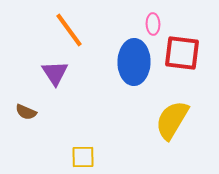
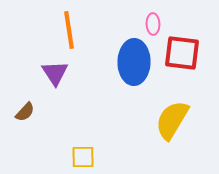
orange line: rotated 27 degrees clockwise
brown semicircle: moved 1 px left; rotated 70 degrees counterclockwise
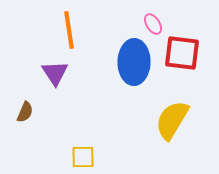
pink ellipse: rotated 30 degrees counterclockwise
brown semicircle: rotated 20 degrees counterclockwise
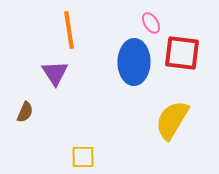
pink ellipse: moved 2 px left, 1 px up
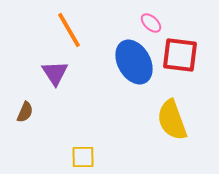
pink ellipse: rotated 15 degrees counterclockwise
orange line: rotated 21 degrees counterclockwise
red square: moved 2 px left, 2 px down
blue ellipse: rotated 30 degrees counterclockwise
yellow semicircle: rotated 51 degrees counterclockwise
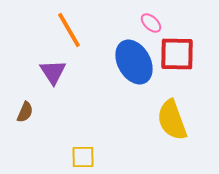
red square: moved 3 px left, 1 px up; rotated 6 degrees counterclockwise
purple triangle: moved 2 px left, 1 px up
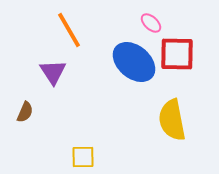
blue ellipse: rotated 21 degrees counterclockwise
yellow semicircle: rotated 9 degrees clockwise
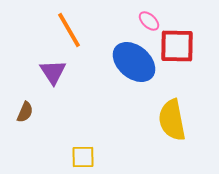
pink ellipse: moved 2 px left, 2 px up
red square: moved 8 px up
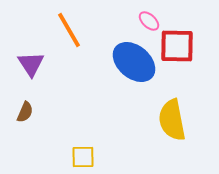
purple triangle: moved 22 px left, 8 px up
